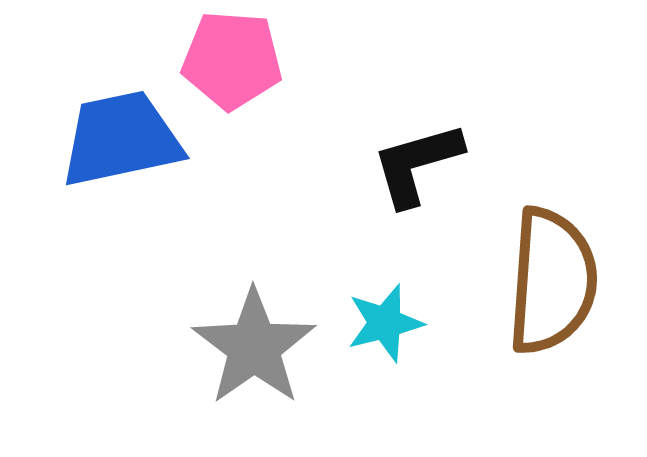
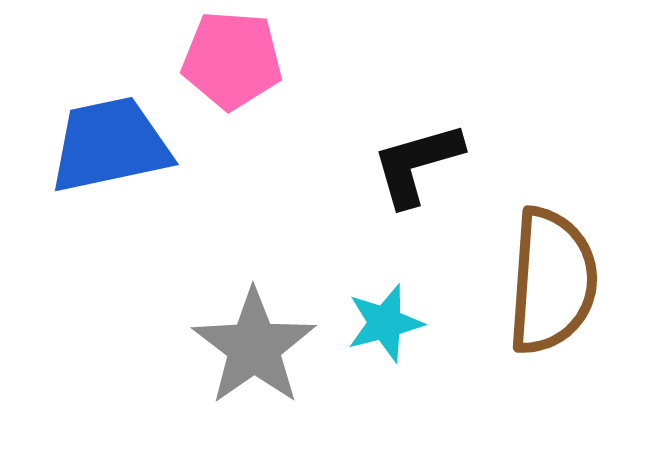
blue trapezoid: moved 11 px left, 6 px down
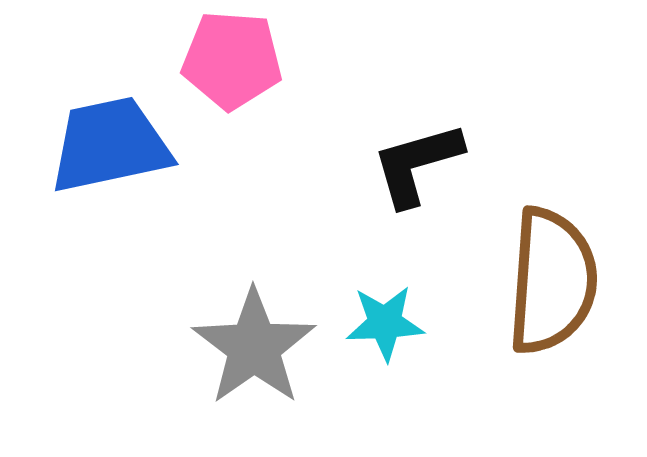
cyan star: rotated 12 degrees clockwise
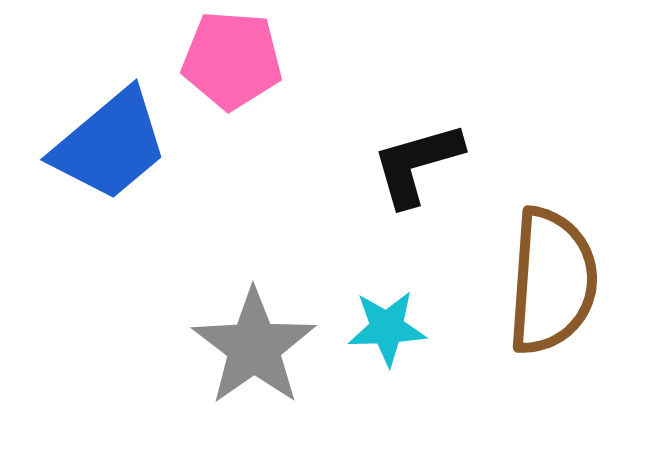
blue trapezoid: rotated 152 degrees clockwise
cyan star: moved 2 px right, 5 px down
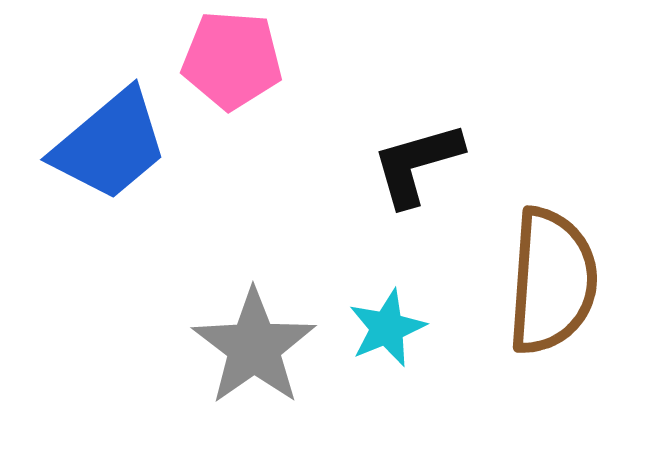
cyan star: rotated 20 degrees counterclockwise
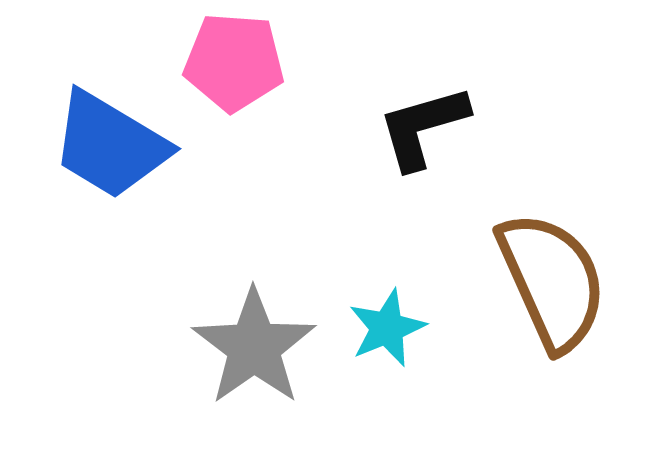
pink pentagon: moved 2 px right, 2 px down
blue trapezoid: rotated 71 degrees clockwise
black L-shape: moved 6 px right, 37 px up
brown semicircle: rotated 28 degrees counterclockwise
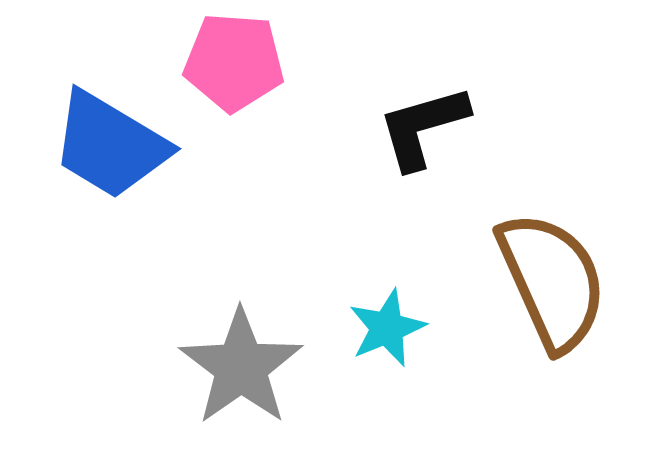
gray star: moved 13 px left, 20 px down
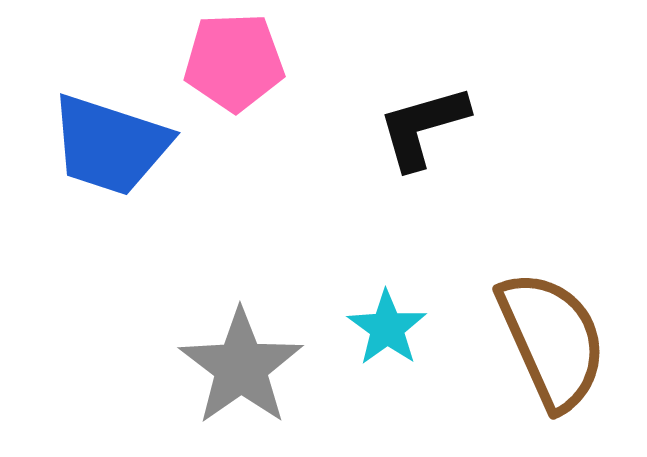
pink pentagon: rotated 6 degrees counterclockwise
blue trapezoid: rotated 13 degrees counterclockwise
brown semicircle: moved 59 px down
cyan star: rotated 14 degrees counterclockwise
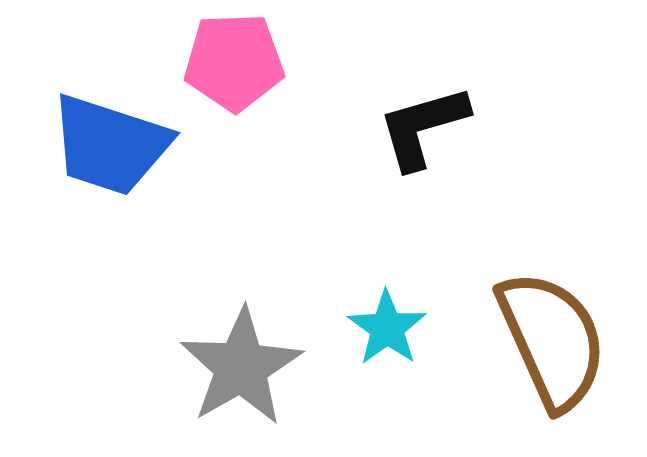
gray star: rotated 5 degrees clockwise
